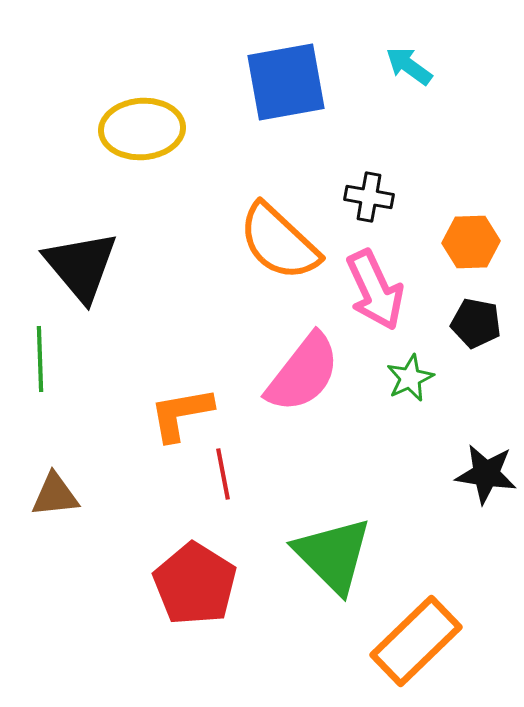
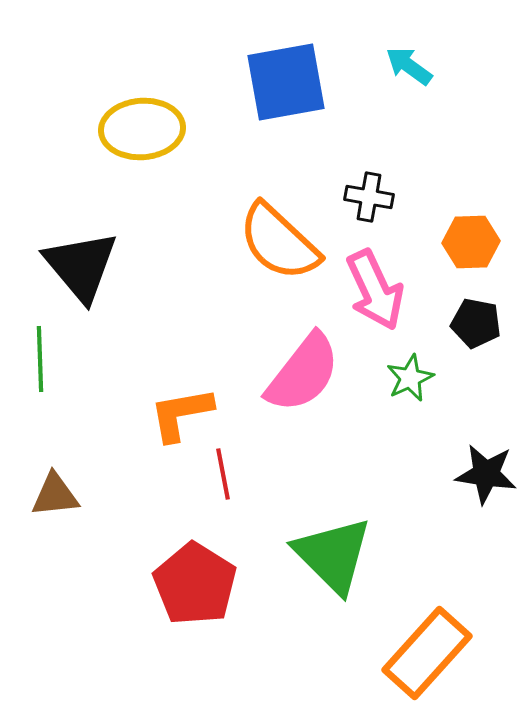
orange rectangle: moved 11 px right, 12 px down; rotated 4 degrees counterclockwise
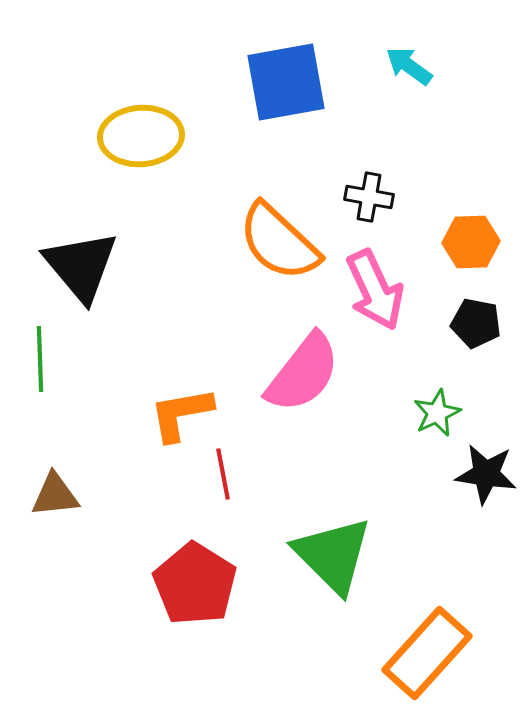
yellow ellipse: moved 1 px left, 7 px down
green star: moved 27 px right, 35 px down
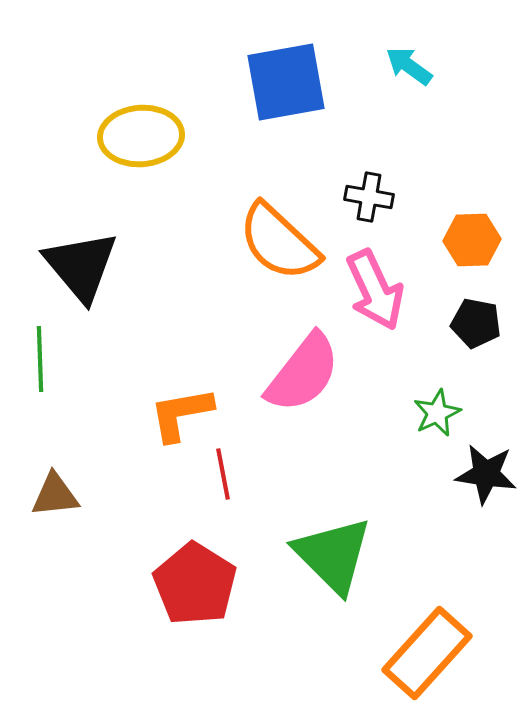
orange hexagon: moved 1 px right, 2 px up
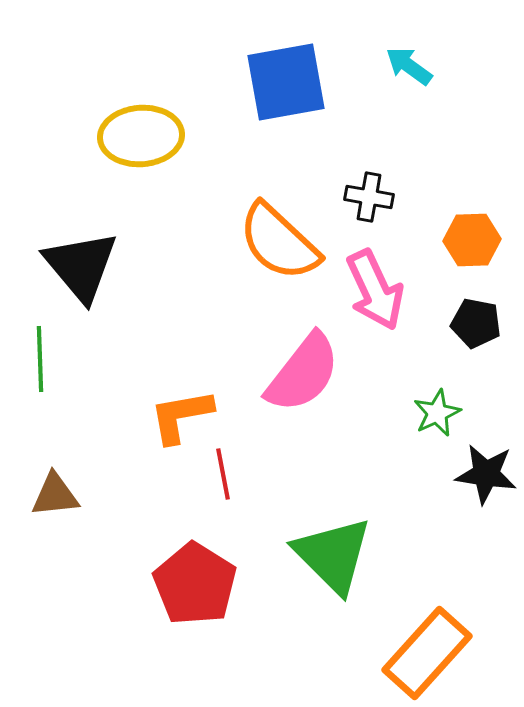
orange L-shape: moved 2 px down
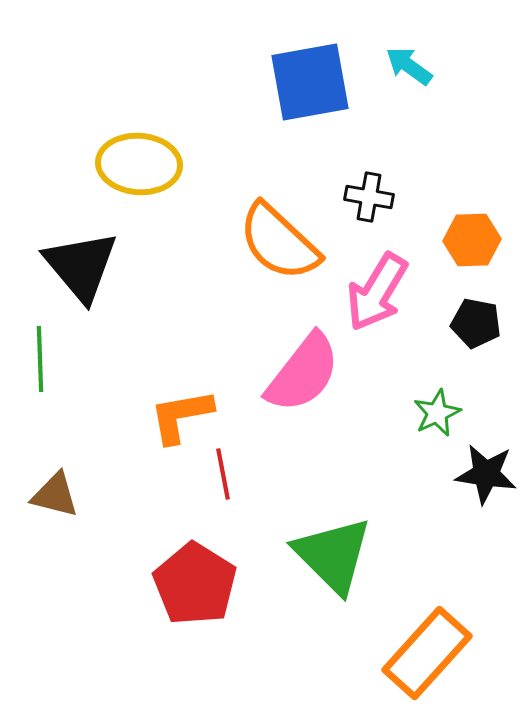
blue square: moved 24 px right
yellow ellipse: moved 2 px left, 28 px down; rotated 8 degrees clockwise
pink arrow: moved 2 px right, 2 px down; rotated 56 degrees clockwise
brown triangle: rotated 20 degrees clockwise
